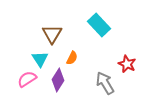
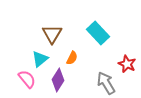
cyan rectangle: moved 1 px left, 8 px down
cyan triangle: rotated 24 degrees clockwise
pink semicircle: rotated 84 degrees clockwise
gray arrow: moved 1 px right
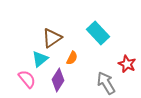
brown triangle: moved 4 px down; rotated 25 degrees clockwise
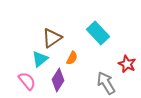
pink semicircle: moved 2 px down
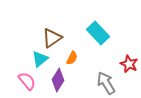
red star: moved 2 px right
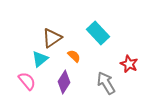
orange semicircle: moved 2 px right, 2 px up; rotated 72 degrees counterclockwise
purple diamond: moved 6 px right, 2 px down
